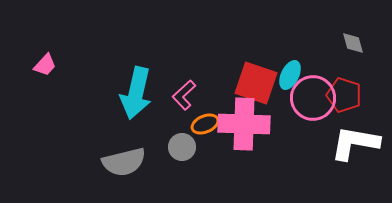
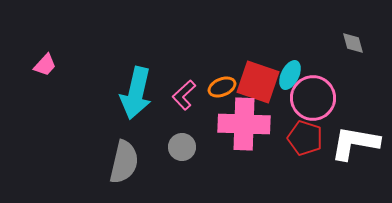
red square: moved 2 px right, 1 px up
red pentagon: moved 39 px left, 43 px down
orange ellipse: moved 17 px right, 37 px up
gray semicircle: rotated 63 degrees counterclockwise
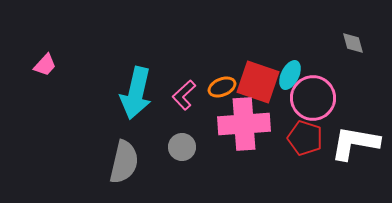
pink cross: rotated 6 degrees counterclockwise
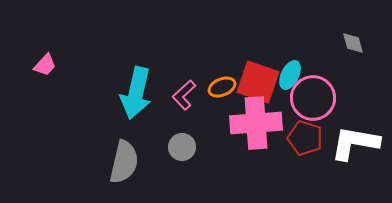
pink cross: moved 12 px right, 1 px up
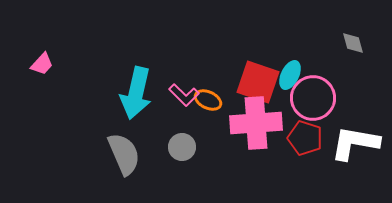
pink trapezoid: moved 3 px left, 1 px up
orange ellipse: moved 14 px left, 13 px down; rotated 48 degrees clockwise
pink L-shape: rotated 92 degrees counterclockwise
gray semicircle: moved 8 px up; rotated 36 degrees counterclockwise
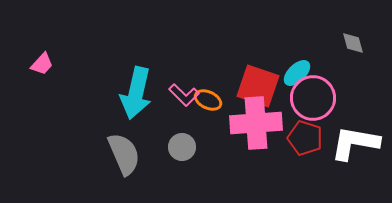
cyan ellipse: moved 7 px right, 2 px up; rotated 20 degrees clockwise
red square: moved 4 px down
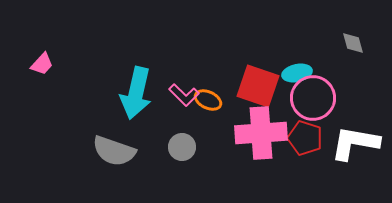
cyan ellipse: rotated 32 degrees clockwise
pink cross: moved 5 px right, 10 px down
gray semicircle: moved 10 px left, 3 px up; rotated 132 degrees clockwise
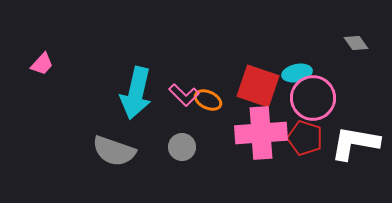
gray diamond: moved 3 px right; rotated 20 degrees counterclockwise
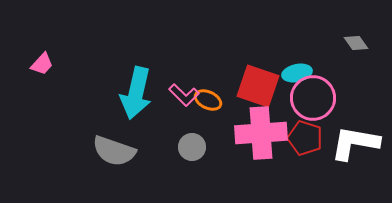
gray circle: moved 10 px right
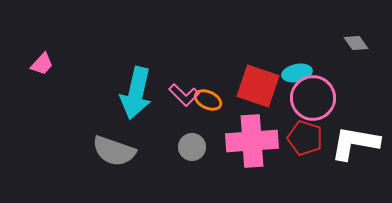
pink cross: moved 9 px left, 8 px down
